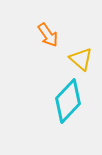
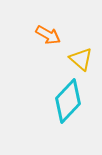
orange arrow: rotated 25 degrees counterclockwise
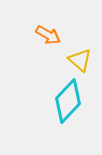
yellow triangle: moved 1 px left, 1 px down
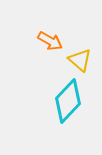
orange arrow: moved 2 px right, 6 px down
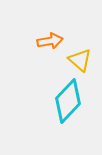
orange arrow: rotated 40 degrees counterclockwise
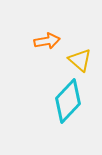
orange arrow: moved 3 px left
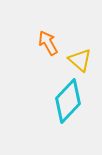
orange arrow: moved 1 px right, 2 px down; rotated 110 degrees counterclockwise
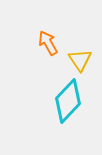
yellow triangle: rotated 15 degrees clockwise
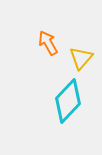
yellow triangle: moved 1 px right, 2 px up; rotated 15 degrees clockwise
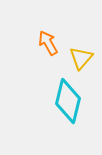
cyan diamond: rotated 30 degrees counterclockwise
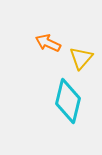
orange arrow: rotated 35 degrees counterclockwise
